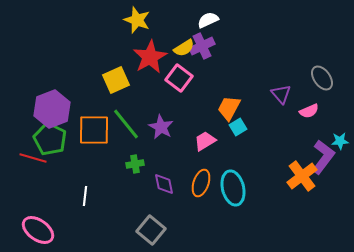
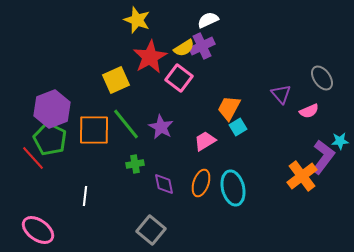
red line: rotated 32 degrees clockwise
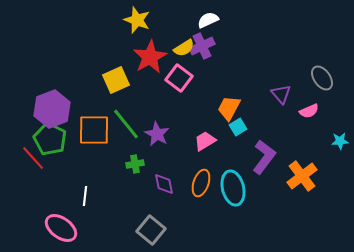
purple star: moved 4 px left, 7 px down
purple L-shape: moved 59 px left
pink ellipse: moved 23 px right, 2 px up
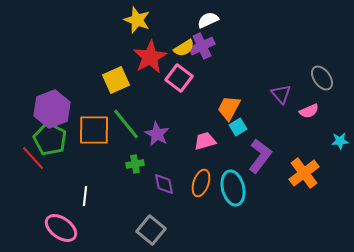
pink trapezoid: rotated 15 degrees clockwise
purple L-shape: moved 4 px left, 1 px up
orange cross: moved 2 px right, 3 px up
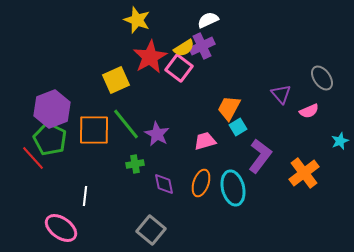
pink square: moved 10 px up
cyan star: rotated 18 degrees counterclockwise
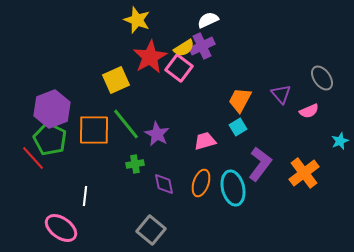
orange trapezoid: moved 11 px right, 8 px up
purple L-shape: moved 8 px down
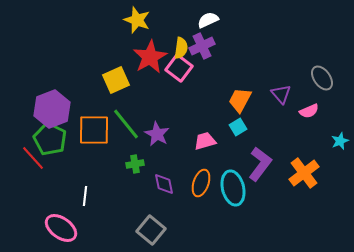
yellow semicircle: moved 3 px left; rotated 50 degrees counterclockwise
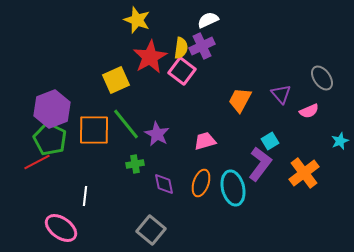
pink square: moved 3 px right, 3 px down
cyan square: moved 32 px right, 14 px down
red line: moved 4 px right, 4 px down; rotated 76 degrees counterclockwise
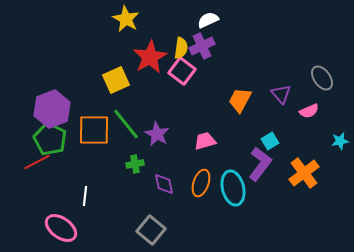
yellow star: moved 11 px left, 1 px up; rotated 8 degrees clockwise
cyan star: rotated 12 degrees clockwise
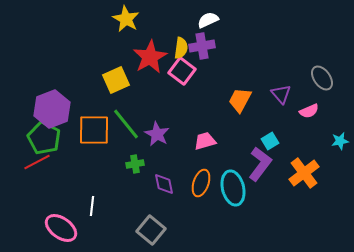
purple cross: rotated 15 degrees clockwise
green pentagon: moved 6 px left, 1 px up
white line: moved 7 px right, 10 px down
